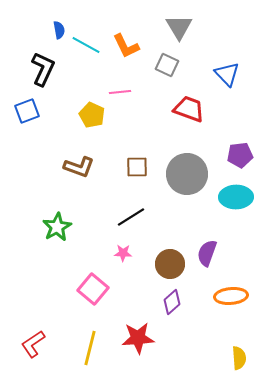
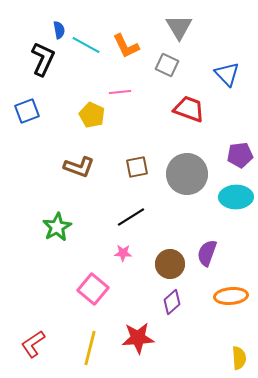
black L-shape: moved 10 px up
brown square: rotated 10 degrees counterclockwise
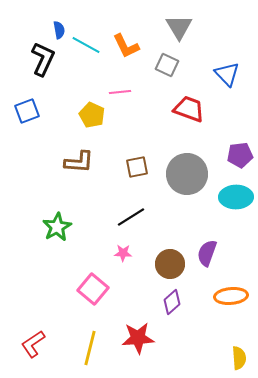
brown L-shape: moved 5 px up; rotated 16 degrees counterclockwise
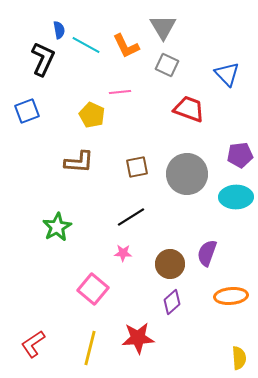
gray triangle: moved 16 px left
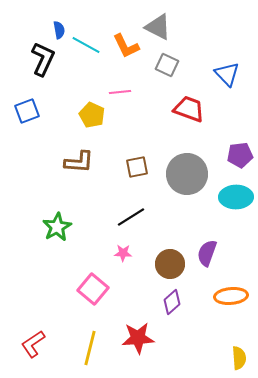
gray triangle: moved 5 px left; rotated 32 degrees counterclockwise
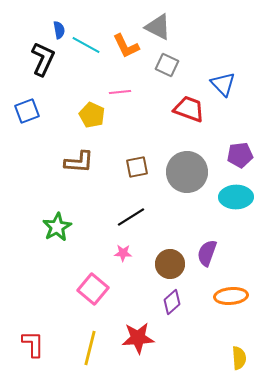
blue triangle: moved 4 px left, 10 px down
gray circle: moved 2 px up
red L-shape: rotated 124 degrees clockwise
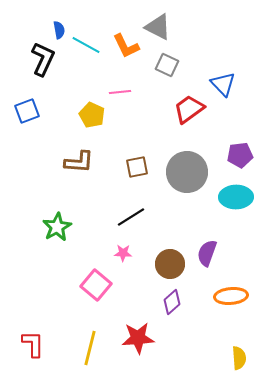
red trapezoid: rotated 56 degrees counterclockwise
pink square: moved 3 px right, 4 px up
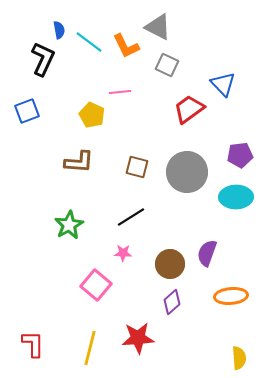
cyan line: moved 3 px right, 3 px up; rotated 8 degrees clockwise
brown square: rotated 25 degrees clockwise
green star: moved 12 px right, 2 px up
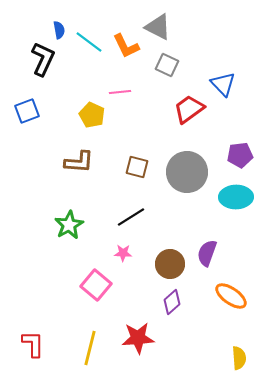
orange ellipse: rotated 40 degrees clockwise
